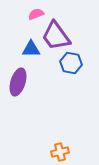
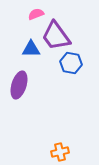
purple ellipse: moved 1 px right, 3 px down
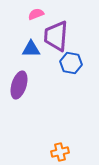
purple trapezoid: rotated 40 degrees clockwise
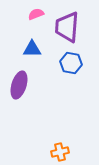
purple trapezoid: moved 11 px right, 9 px up
blue triangle: moved 1 px right
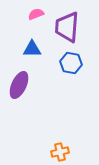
purple ellipse: rotated 8 degrees clockwise
